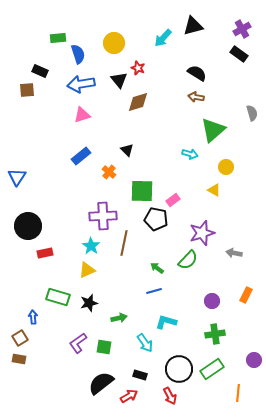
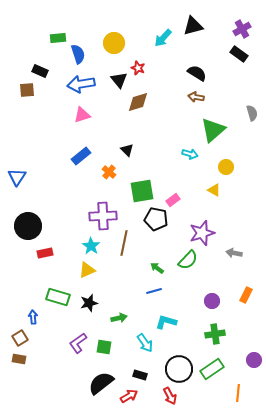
green square at (142, 191): rotated 10 degrees counterclockwise
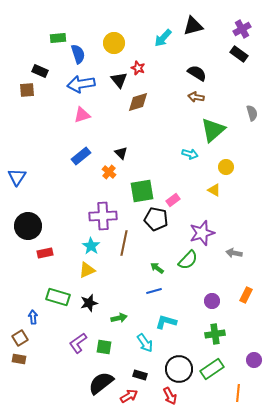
black triangle at (127, 150): moved 6 px left, 3 px down
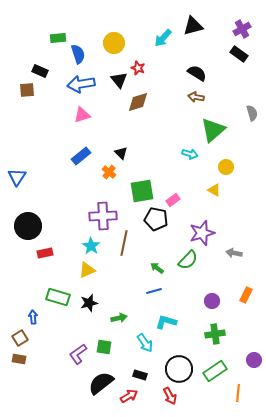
purple L-shape at (78, 343): moved 11 px down
green rectangle at (212, 369): moved 3 px right, 2 px down
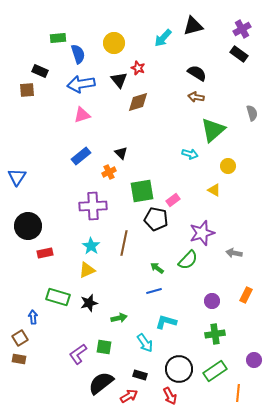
yellow circle at (226, 167): moved 2 px right, 1 px up
orange cross at (109, 172): rotated 24 degrees clockwise
purple cross at (103, 216): moved 10 px left, 10 px up
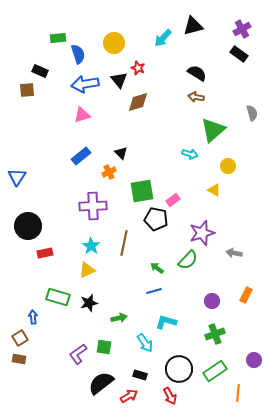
blue arrow at (81, 84): moved 4 px right
green cross at (215, 334): rotated 12 degrees counterclockwise
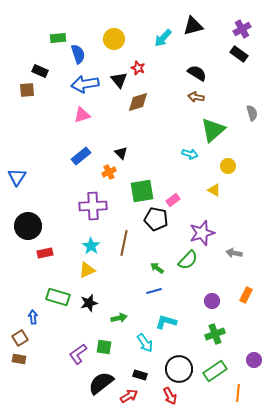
yellow circle at (114, 43): moved 4 px up
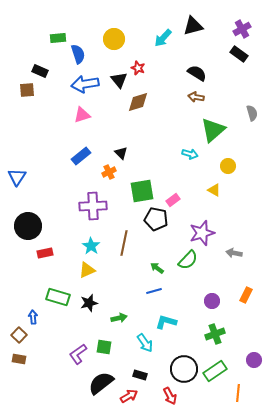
brown square at (20, 338): moved 1 px left, 3 px up; rotated 14 degrees counterclockwise
black circle at (179, 369): moved 5 px right
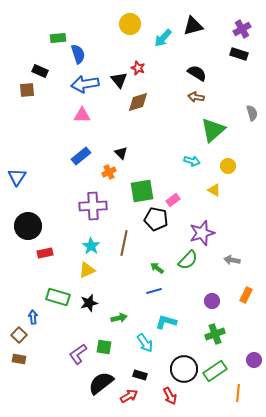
yellow circle at (114, 39): moved 16 px right, 15 px up
black rectangle at (239, 54): rotated 18 degrees counterclockwise
pink triangle at (82, 115): rotated 18 degrees clockwise
cyan arrow at (190, 154): moved 2 px right, 7 px down
gray arrow at (234, 253): moved 2 px left, 7 px down
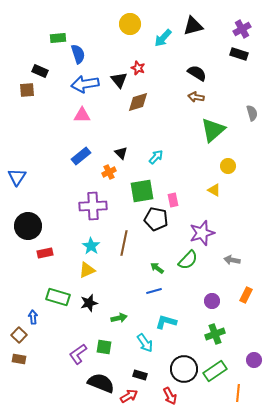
cyan arrow at (192, 161): moved 36 px left, 4 px up; rotated 63 degrees counterclockwise
pink rectangle at (173, 200): rotated 64 degrees counterclockwise
black semicircle at (101, 383): rotated 60 degrees clockwise
